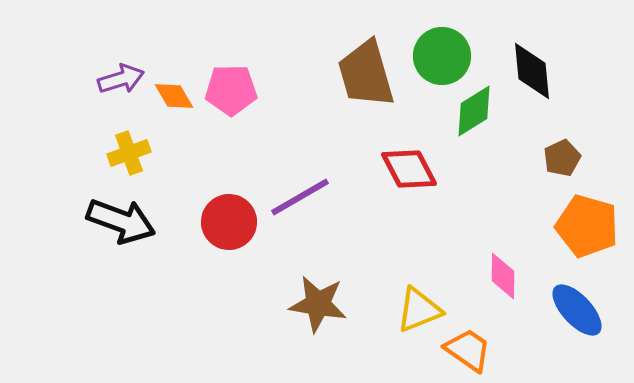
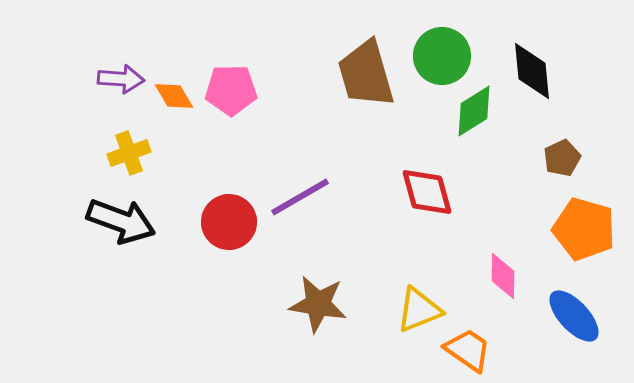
purple arrow: rotated 21 degrees clockwise
red diamond: moved 18 px right, 23 px down; rotated 12 degrees clockwise
orange pentagon: moved 3 px left, 3 px down
blue ellipse: moved 3 px left, 6 px down
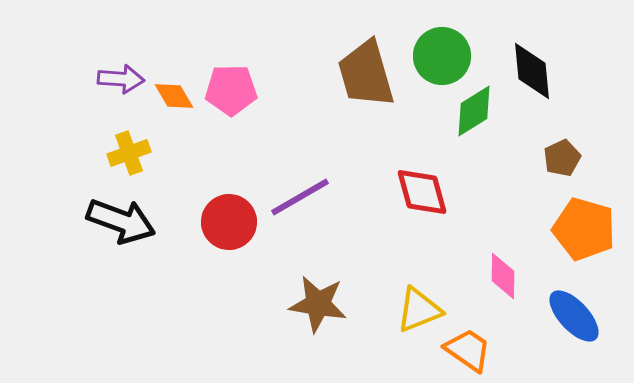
red diamond: moved 5 px left
